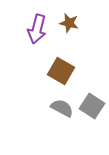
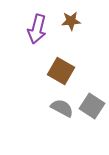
brown star: moved 2 px right, 2 px up; rotated 18 degrees counterclockwise
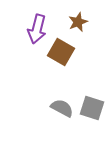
brown star: moved 7 px right, 1 px down; rotated 18 degrees counterclockwise
brown square: moved 19 px up
gray square: moved 2 px down; rotated 15 degrees counterclockwise
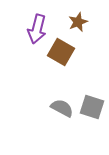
gray square: moved 1 px up
